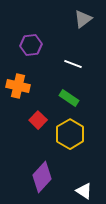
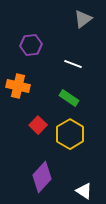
red square: moved 5 px down
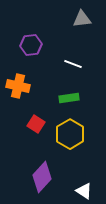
gray triangle: moved 1 px left; rotated 30 degrees clockwise
green rectangle: rotated 42 degrees counterclockwise
red square: moved 2 px left, 1 px up; rotated 12 degrees counterclockwise
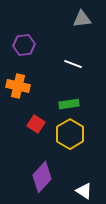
purple hexagon: moved 7 px left
green rectangle: moved 6 px down
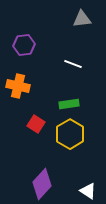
purple diamond: moved 7 px down
white triangle: moved 4 px right
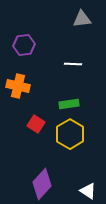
white line: rotated 18 degrees counterclockwise
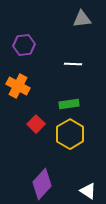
orange cross: rotated 15 degrees clockwise
red square: rotated 12 degrees clockwise
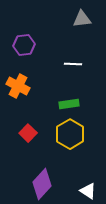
red square: moved 8 px left, 9 px down
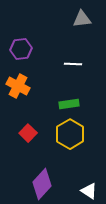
purple hexagon: moved 3 px left, 4 px down
white triangle: moved 1 px right
